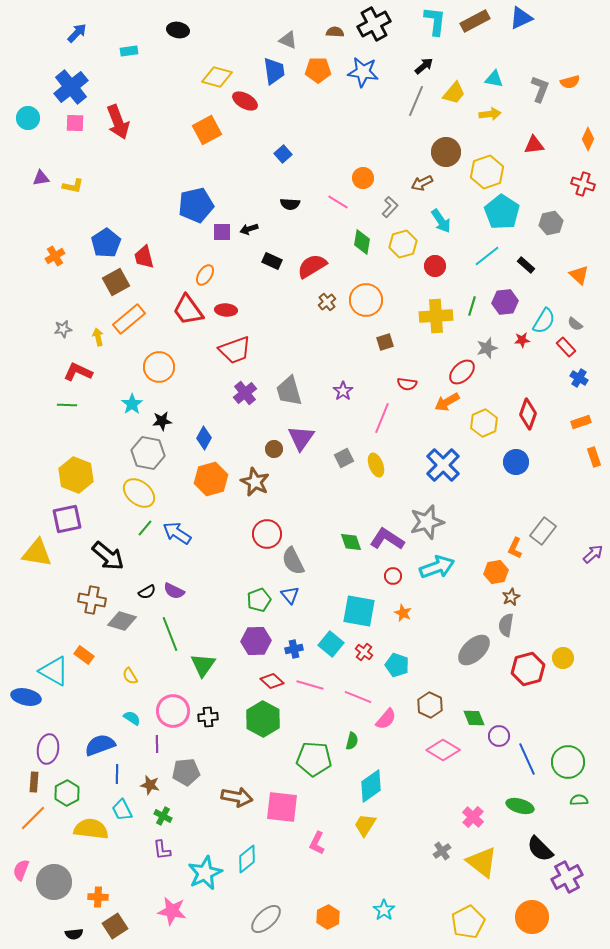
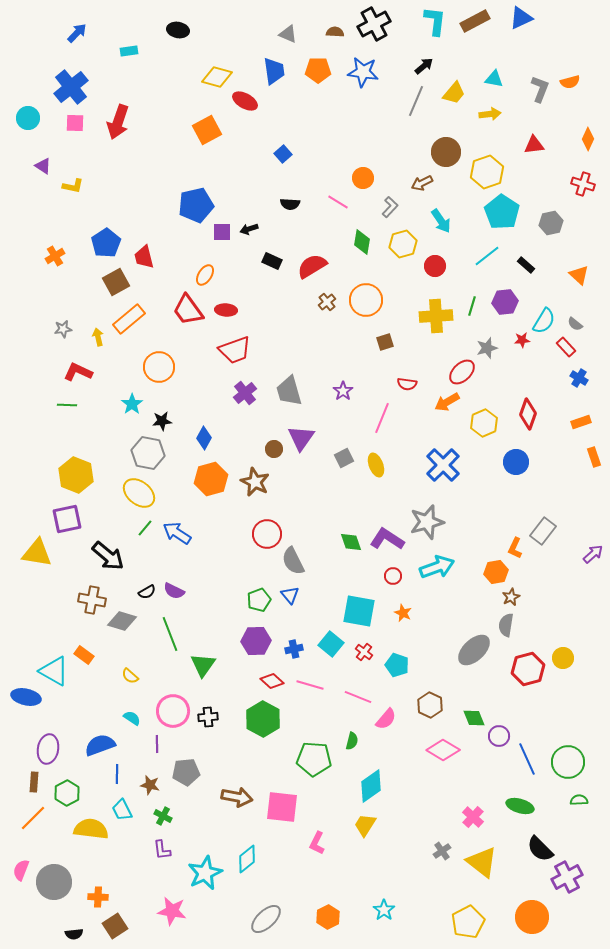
gray triangle at (288, 40): moved 6 px up
red arrow at (118, 122): rotated 40 degrees clockwise
purple triangle at (41, 178): moved 2 px right, 12 px up; rotated 42 degrees clockwise
yellow semicircle at (130, 676): rotated 18 degrees counterclockwise
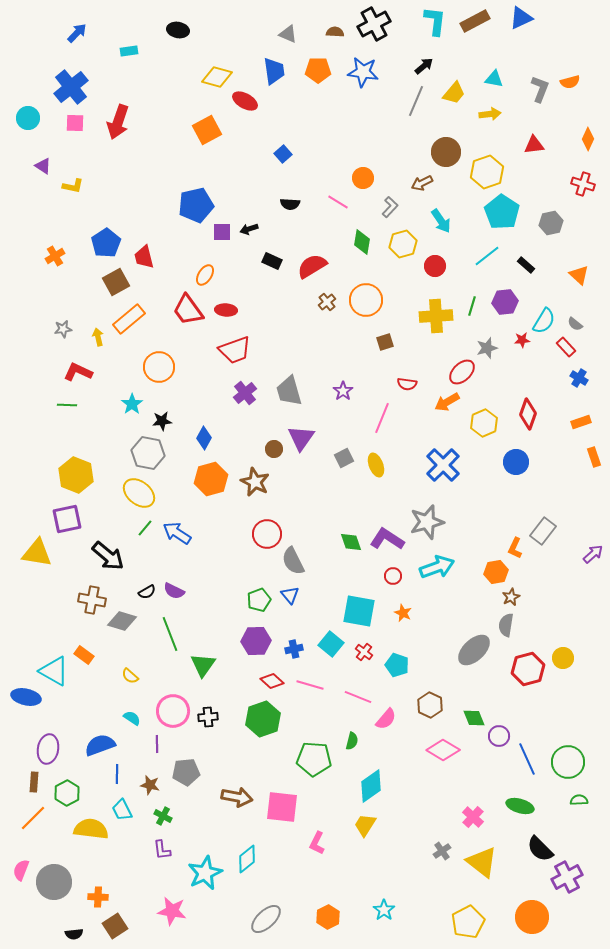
green hexagon at (263, 719): rotated 12 degrees clockwise
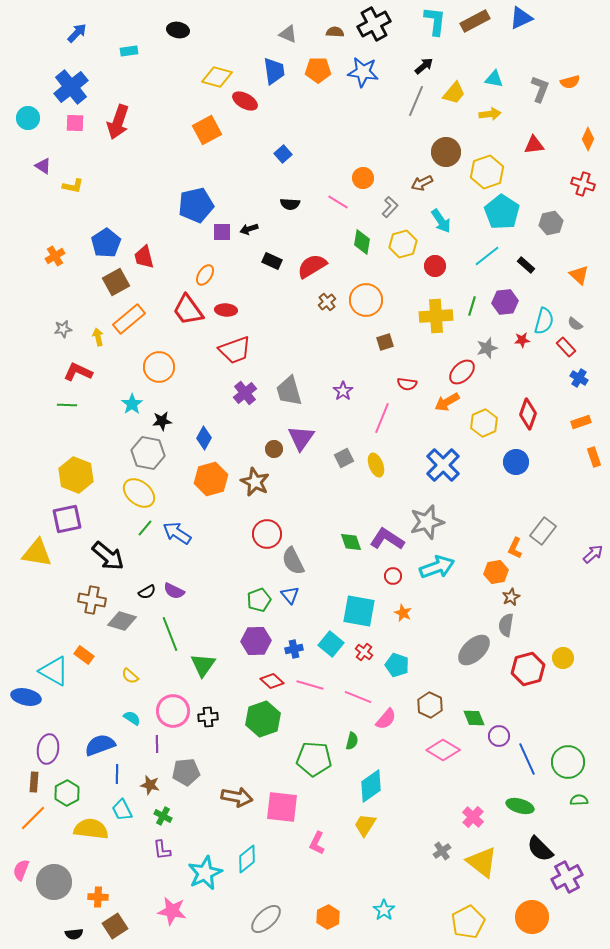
cyan semicircle at (544, 321): rotated 16 degrees counterclockwise
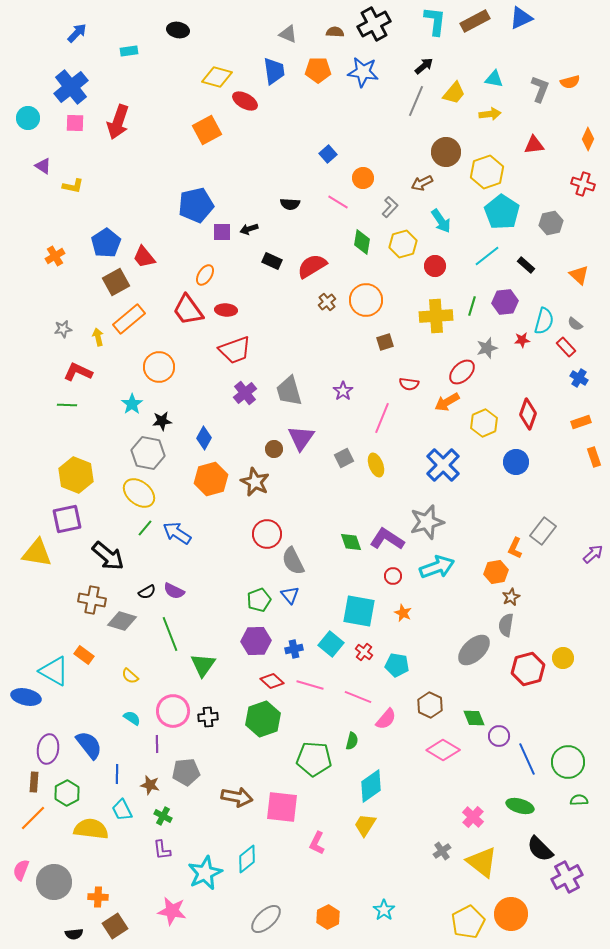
blue square at (283, 154): moved 45 px right
red trapezoid at (144, 257): rotated 25 degrees counterclockwise
red semicircle at (407, 384): moved 2 px right
cyan pentagon at (397, 665): rotated 10 degrees counterclockwise
blue semicircle at (100, 745): moved 11 px left; rotated 72 degrees clockwise
orange circle at (532, 917): moved 21 px left, 3 px up
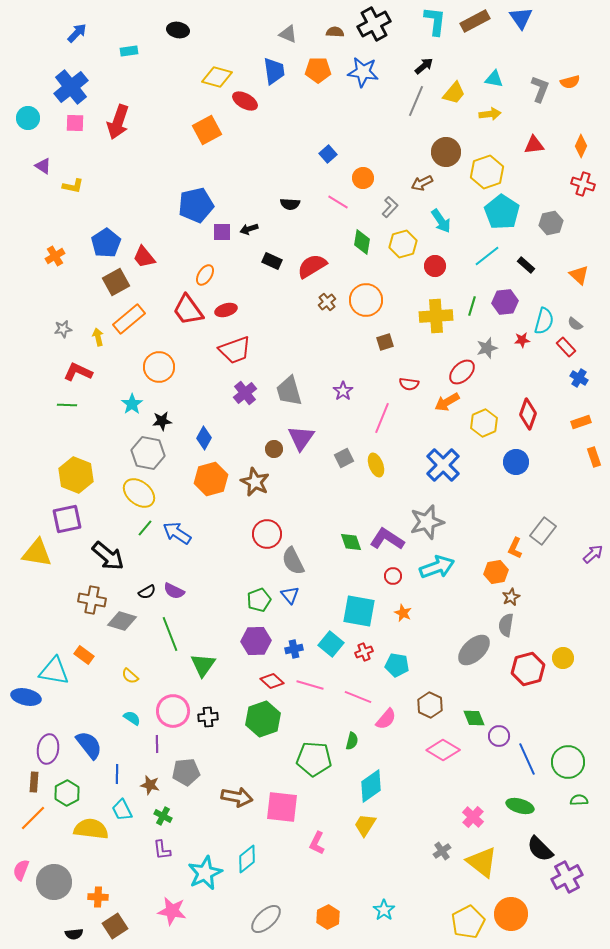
blue triangle at (521, 18): rotated 40 degrees counterclockwise
orange diamond at (588, 139): moved 7 px left, 7 px down
red ellipse at (226, 310): rotated 20 degrees counterclockwise
red cross at (364, 652): rotated 30 degrees clockwise
cyan triangle at (54, 671): rotated 20 degrees counterclockwise
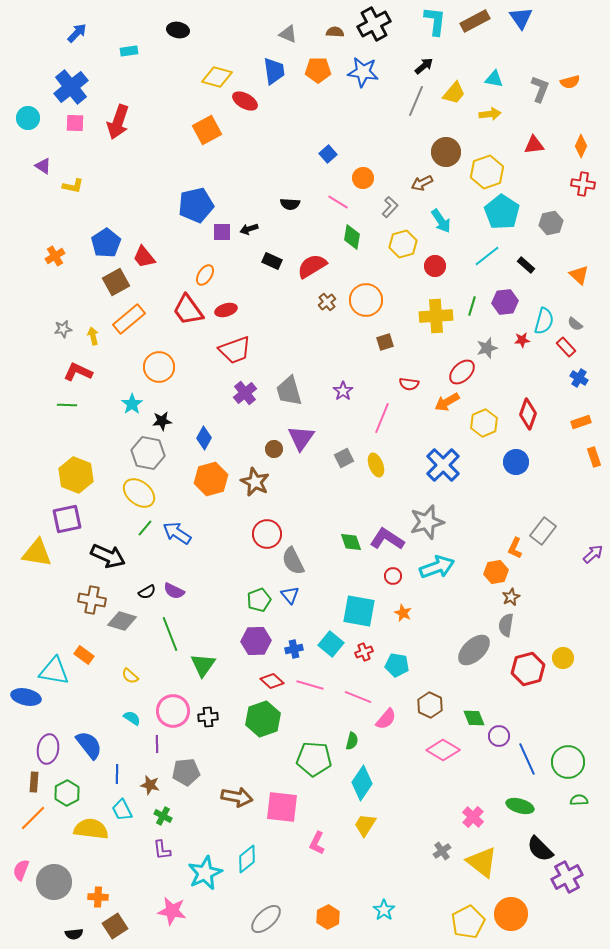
red cross at (583, 184): rotated 10 degrees counterclockwise
green diamond at (362, 242): moved 10 px left, 5 px up
yellow arrow at (98, 337): moved 5 px left, 1 px up
black arrow at (108, 556): rotated 16 degrees counterclockwise
cyan diamond at (371, 786): moved 9 px left, 3 px up; rotated 20 degrees counterclockwise
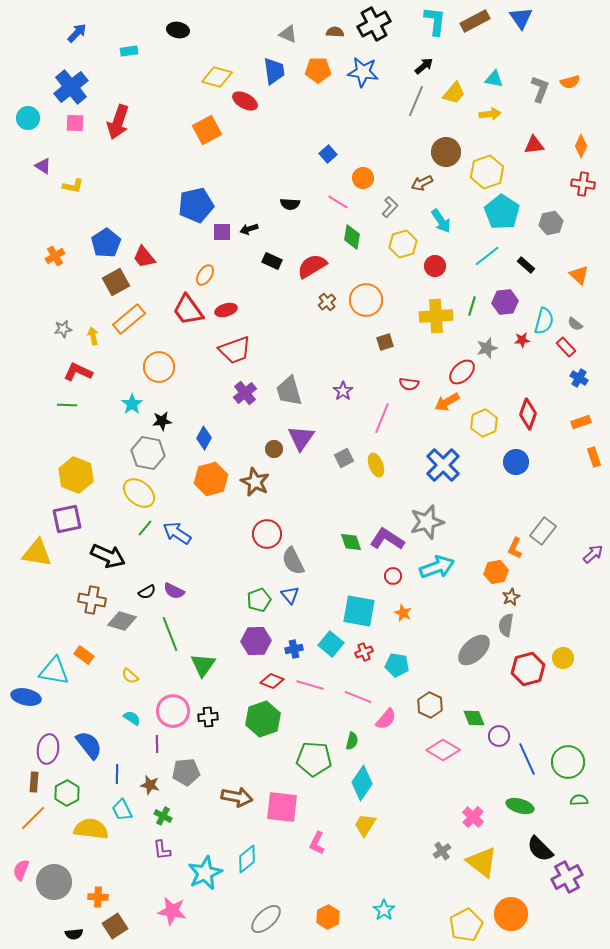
red diamond at (272, 681): rotated 20 degrees counterclockwise
yellow pentagon at (468, 922): moved 2 px left, 3 px down
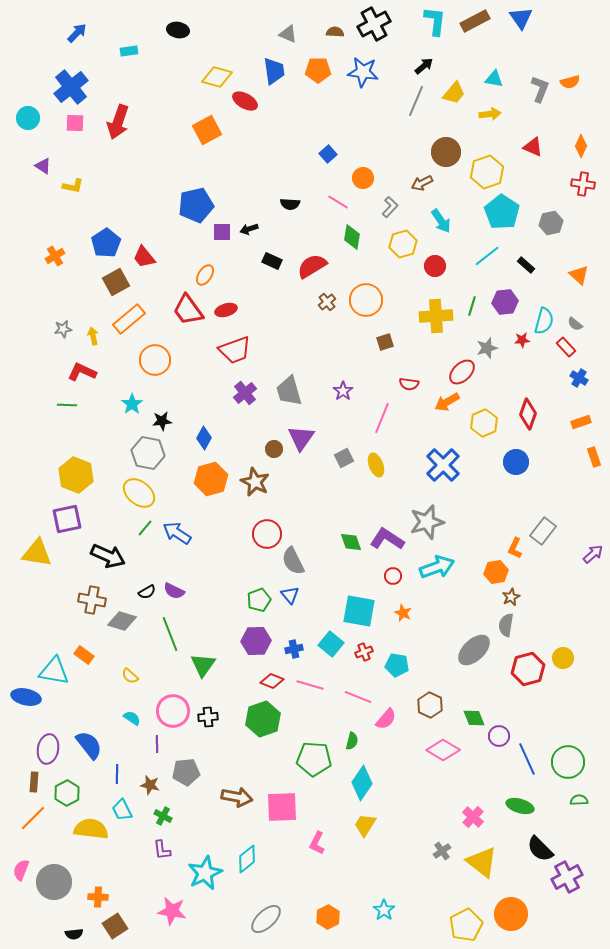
red triangle at (534, 145): moved 1 px left, 2 px down; rotated 30 degrees clockwise
orange circle at (159, 367): moved 4 px left, 7 px up
red L-shape at (78, 372): moved 4 px right
pink square at (282, 807): rotated 8 degrees counterclockwise
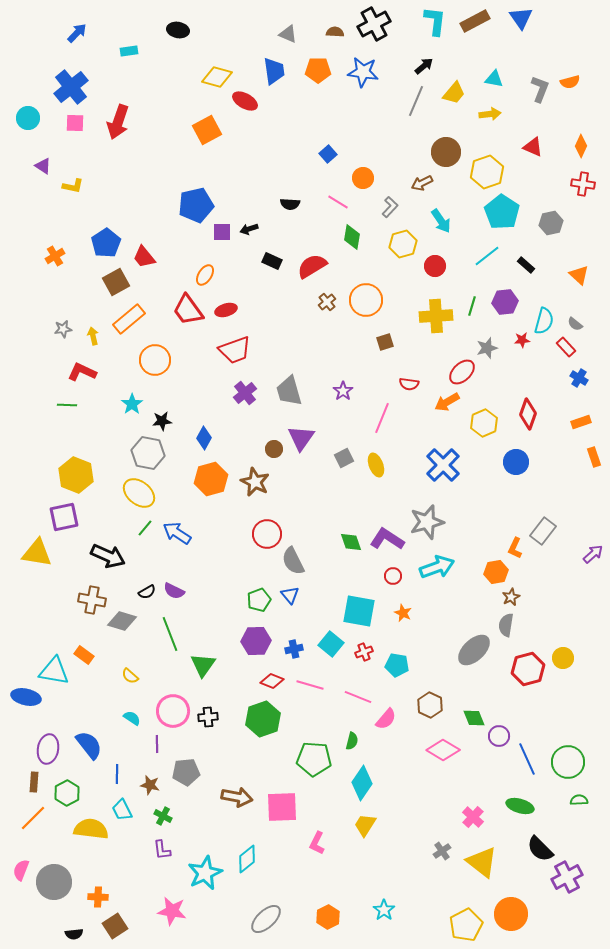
purple square at (67, 519): moved 3 px left, 2 px up
